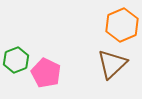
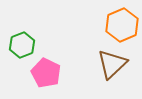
green hexagon: moved 6 px right, 15 px up
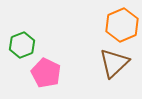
brown triangle: moved 2 px right, 1 px up
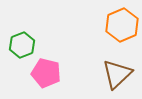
brown triangle: moved 3 px right, 11 px down
pink pentagon: rotated 12 degrees counterclockwise
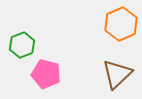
orange hexagon: moved 1 px left, 1 px up
pink pentagon: moved 1 px down
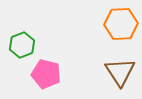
orange hexagon: rotated 20 degrees clockwise
brown triangle: moved 3 px right, 2 px up; rotated 20 degrees counterclockwise
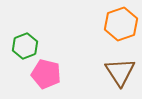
orange hexagon: rotated 16 degrees counterclockwise
green hexagon: moved 3 px right, 1 px down
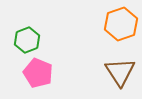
green hexagon: moved 2 px right, 6 px up
pink pentagon: moved 8 px left, 1 px up; rotated 8 degrees clockwise
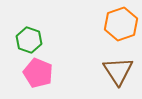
green hexagon: moved 2 px right; rotated 20 degrees counterclockwise
brown triangle: moved 2 px left, 1 px up
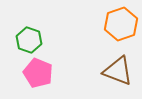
brown triangle: rotated 36 degrees counterclockwise
